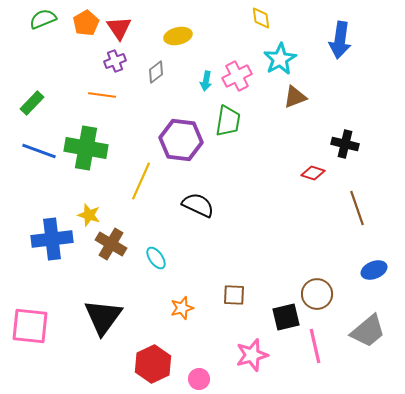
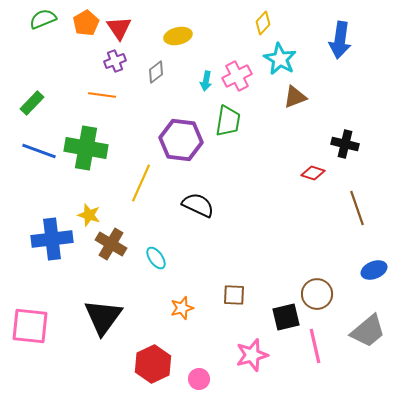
yellow diamond: moved 2 px right, 5 px down; rotated 50 degrees clockwise
cyan star: rotated 12 degrees counterclockwise
yellow line: moved 2 px down
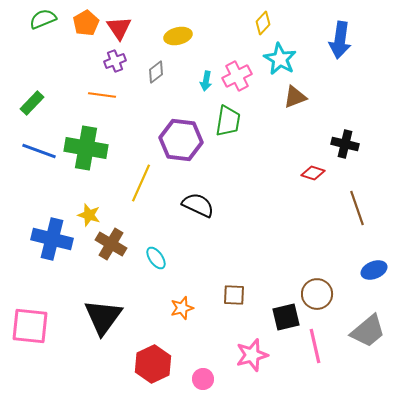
blue cross: rotated 21 degrees clockwise
pink circle: moved 4 px right
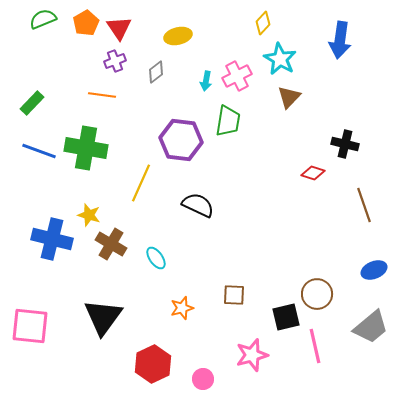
brown triangle: moved 6 px left; rotated 25 degrees counterclockwise
brown line: moved 7 px right, 3 px up
gray trapezoid: moved 3 px right, 4 px up
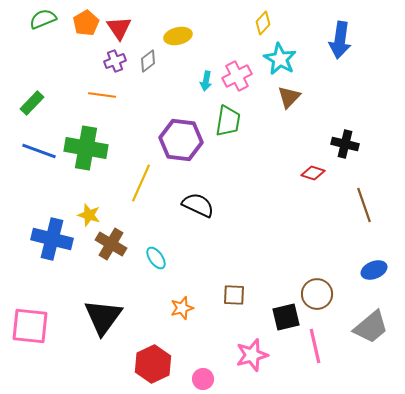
gray diamond: moved 8 px left, 11 px up
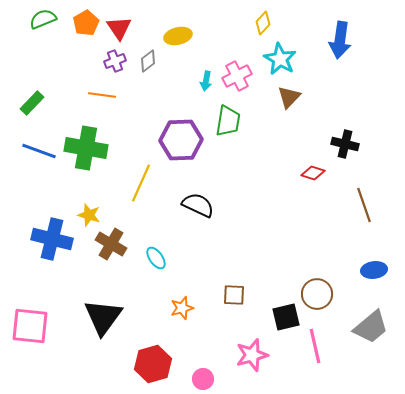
purple hexagon: rotated 9 degrees counterclockwise
blue ellipse: rotated 15 degrees clockwise
red hexagon: rotated 9 degrees clockwise
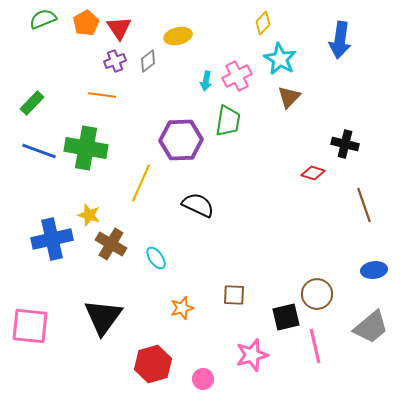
blue cross: rotated 27 degrees counterclockwise
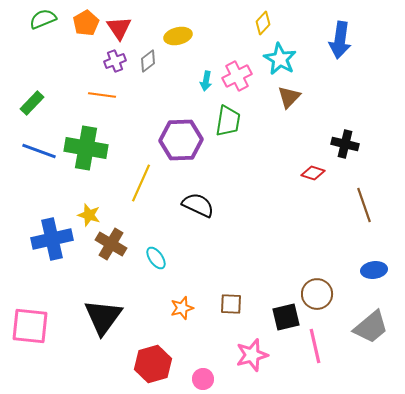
brown square: moved 3 px left, 9 px down
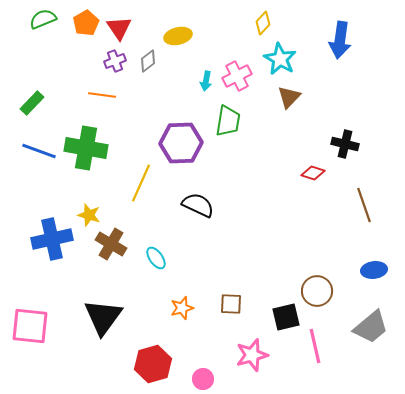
purple hexagon: moved 3 px down
brown circle: moved 3 px up
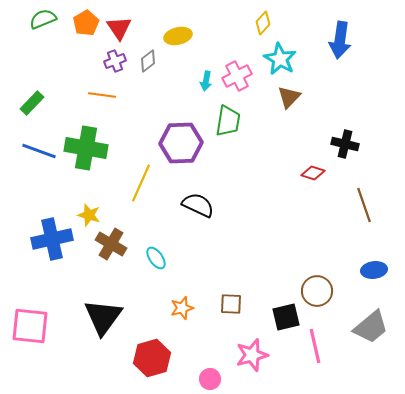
red hexagon: moved 1 px left, 6 px up
pink circle: moved 7 px right
